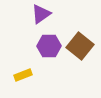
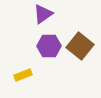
purple triangle: moved 2 px right
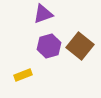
purple triangle: rotated 15 degrees clockwise
purple hexagon: rotated 15 degrees counterclockwise
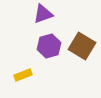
brown square: moved 2 px right; rotated 8 degrees counterclockwise
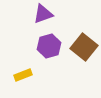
brown square: moved 2 px right, 1 px down; rotated 8 degrees clockwise
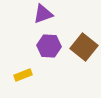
purple hexagon: rotated 20 degrees clockwise
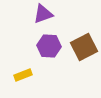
brown square: rotated 24 degrees clockwise
